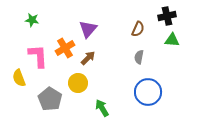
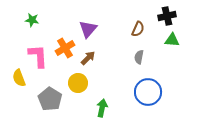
green arrow: rotated 42 degrees clockwise
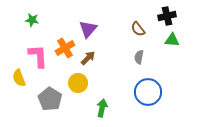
brown semicircle: rotated 119 degrees clockwise
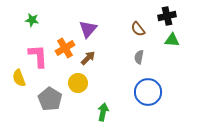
green arrow: moved 1 px right, 4 px down
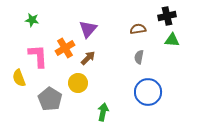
brown semicircle: rotated 119 degrees clockwise
